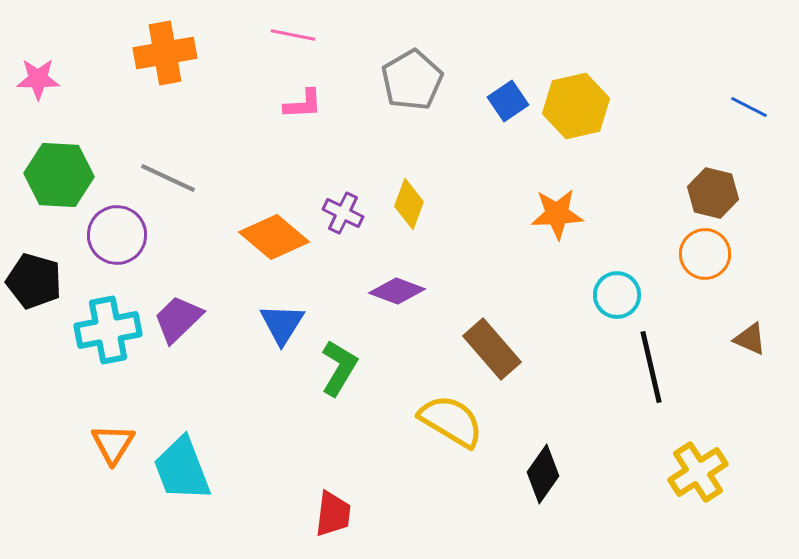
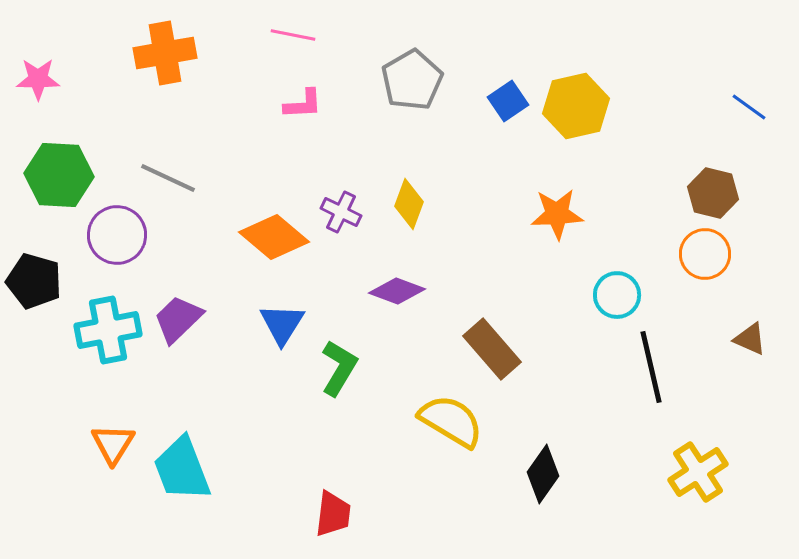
blue line: rotated 9 degrees clockwise
purple cross: moved 2 px left, 1 px up
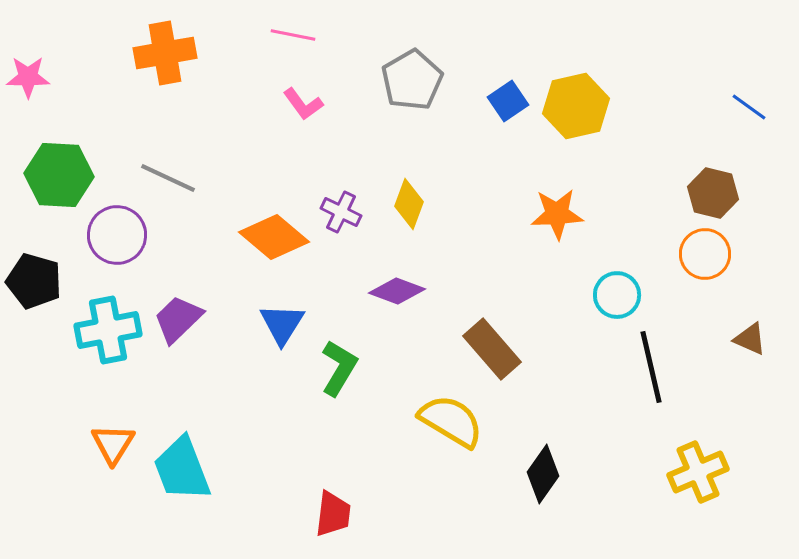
pink star: moved 10 px left, 2 px up
pink L-shape: rotated 57 degrees clockwise
yellow cross: rotated 10 degrees clockwise
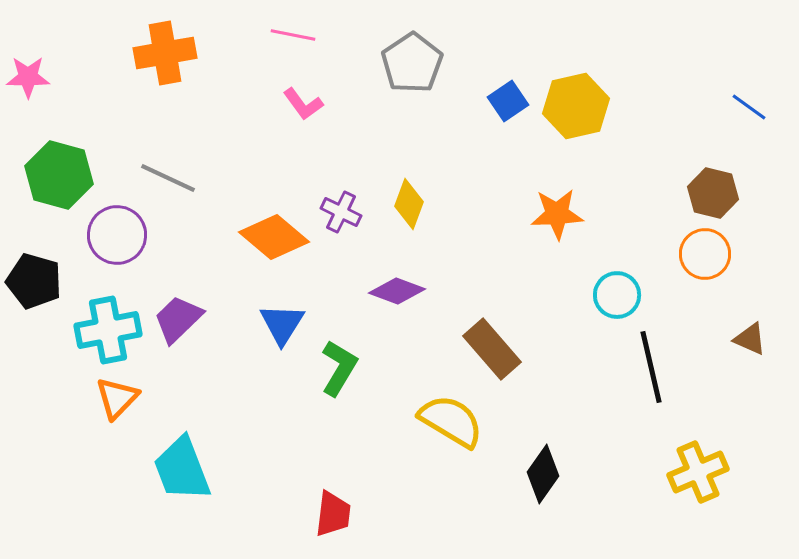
gray pentagon: moved 17 px up; rotated 4 degrees counterclockwise
green hexagon: rotated 12 degrees clockwise
orange triangle: moved 4 px right, 46 px up; rotated 12 degrees clockwise
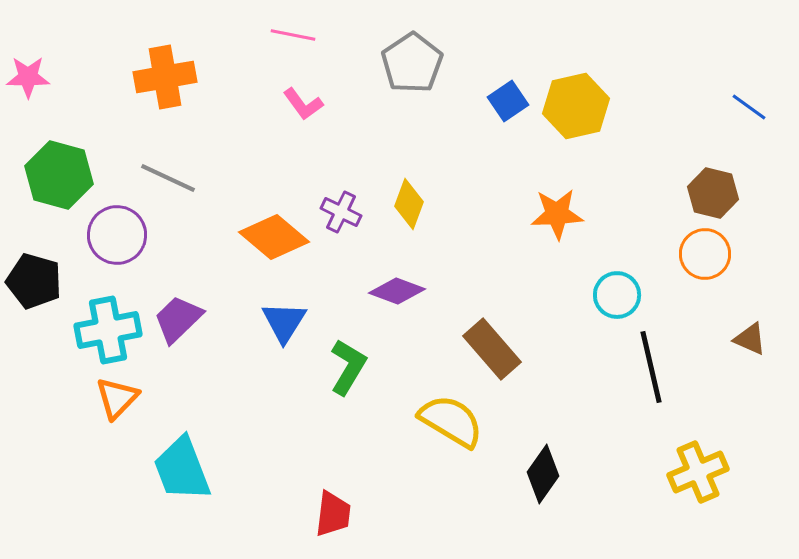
orange cross: moved 24 px down
blue triangle: moved 2 px right, 2 px up
green L-shape: moved 9 px right, 1 px up
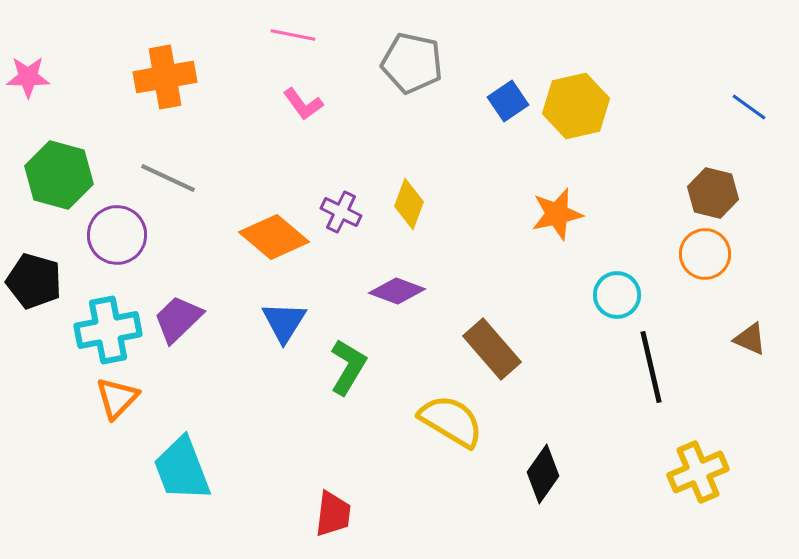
gray pentagon: rotated 26 degrees counterclockwise
orange star: rotated 10 degrees counterclockwise
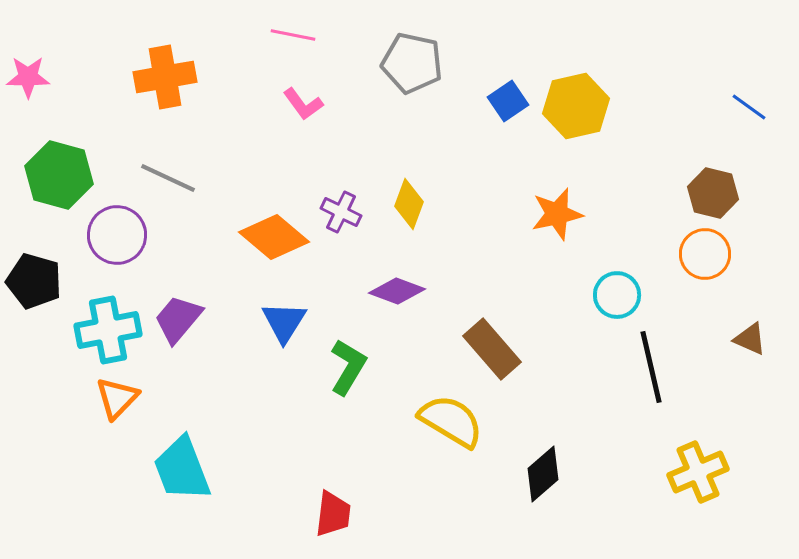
purple trapezoid: rotated 6 degrees counterclockwise
black diamond: rotated 14 degrees clockwise
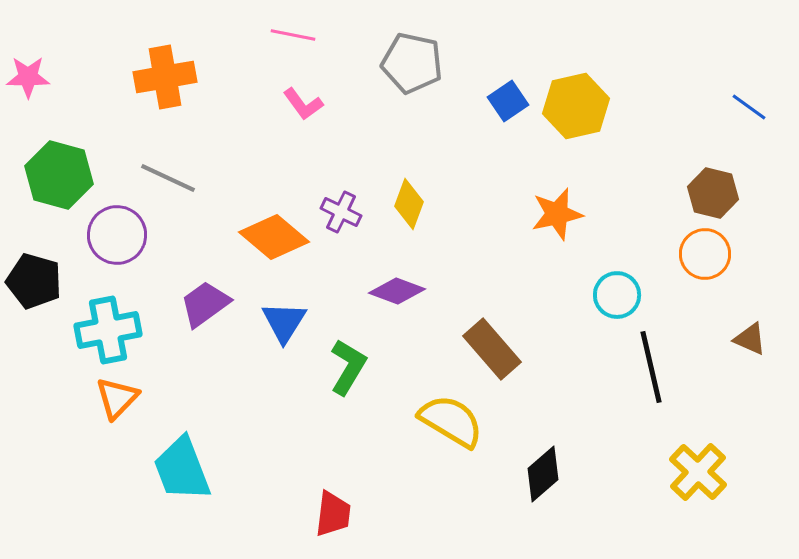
purple trapezoid: moved 27 px right, 15 px up; rotated 14 degrees clockwise
yellow cross: rotated 24 degrees counterclockwise
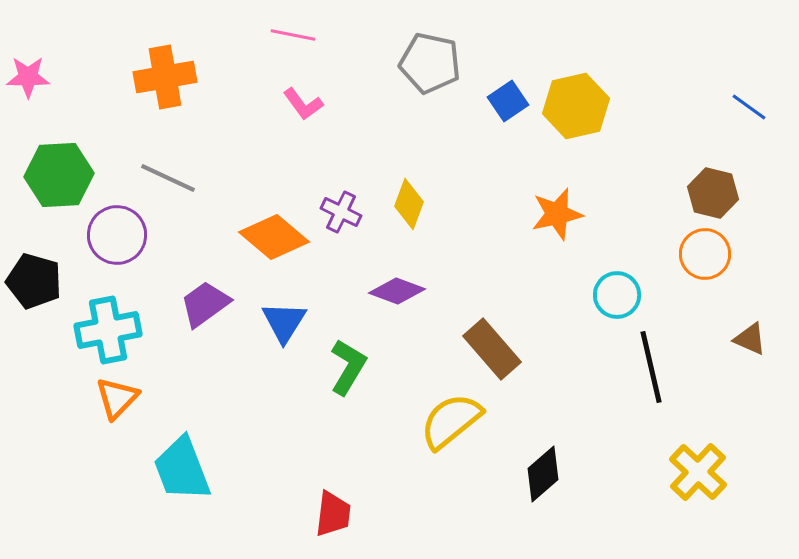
gray pentagon: moved 18 px right
green hexagon: rotated 18 degrees counterclockwise
yellow semicircle: rotated 70 degrees counterclockwise
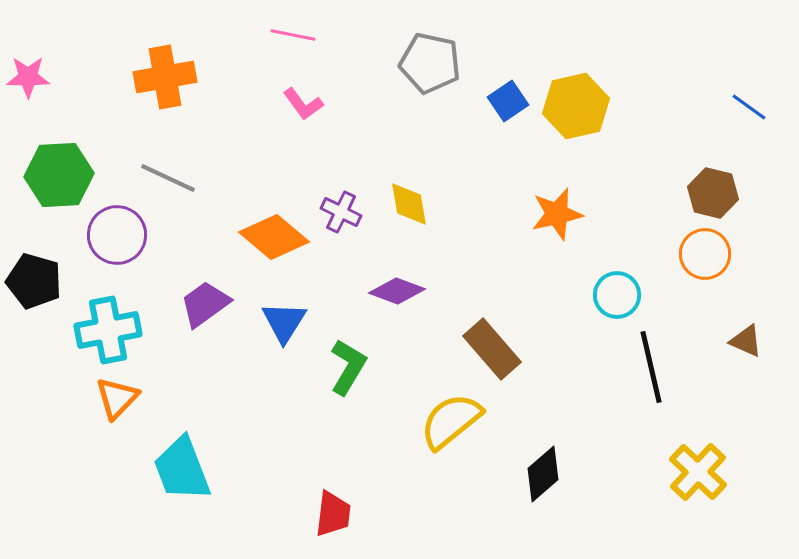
yellow diamond: rotated 30 degrees counterclockwise
brown triangle: moved 4 px left, 2 px down
